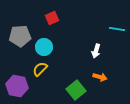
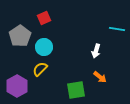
red square: moved 8 px left
gray pentagon: rotated 30 degrees counterclockwise
orange arrow: rotated 24 degrees clockwise
purple hexagon: rotated 20 degrees clockwise
green square: rotated 30 degrees clockwise
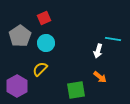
cyan line: moved 4 px left, 10 px down
cyan circle: moved 2 px right, 4 px up
white arrow: moved 2 px right
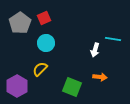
gray pentagon: moved 13 px up
white arrow: moved 3 px left, 1 px up
orange arrow: rotated 32 degrees counterclockwise
green square: moved 4 px left, 3 px up; rotated 30 degrees clockwise
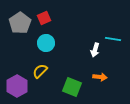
yellow semicircle: moved 2 px down
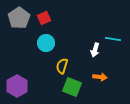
gray pentagon: moved 1 px left, 5 px up
yellow semicircle: moved 22 px right, 5 px up; rotated 28 degrees counterclockwise
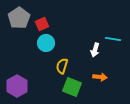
red square: moved 2 px left, 6 px down
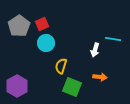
gray pentagon: moved 8 px down
yellow semicircle: moved 1 px left
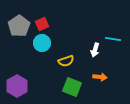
cyan circle: moved 4 px left
yellow semicircle: moved 5 px right, 5 px up; rotated 126 degrees counterclockwise
